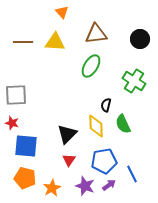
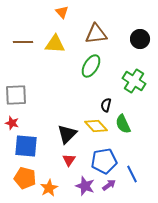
yellow triangle: moved 2 px down
yellow diamond: rotated 40 degrees counterclockwise
orange star: moved 3 px left
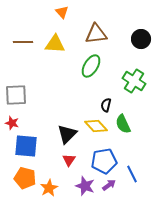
black circle: moved 1 px right
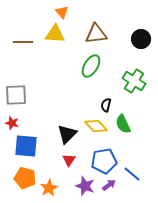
yellow triangle: moved 10 px up
blue line: rotated 24 degrees counterclockwise
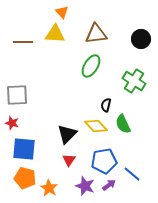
gray square: moved 1 px right
blue square: moved 2 px left, 3 px down
orange star: rotated 12 degrees counterclockwise
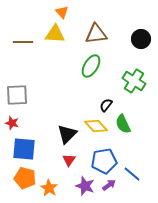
black semicircle: rotated 24 degrees clockwise
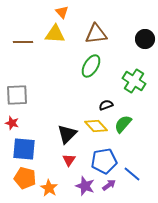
black circle: moved 4 px right
black semicircle: rotated 32 degrees clockwise
green semicircle: rotated 66 degrees clockwise
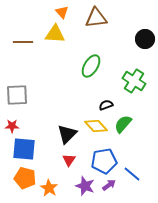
brown triangle: moved 16 px up
red star: moved 3 px down; rotated 16 degrees counterclockwise
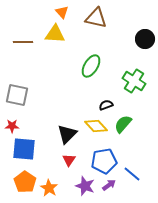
brown triangle: rotated 20 degrees clockwise
gray square: rotated 15 degrees clockwise
orange pentagon: moved 4 px down; rotated 20 degrees clockwise
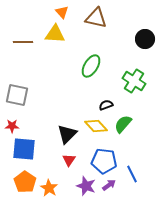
blue pentagon: rotated 15 degrees clockwise
blue line: rotated 24 degrees clockwise
purple star: moved 1 px right
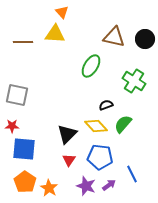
brown triangle: moved 18 px right, 19 px down
blue pentagon: moved 4 px left, 4 px up
